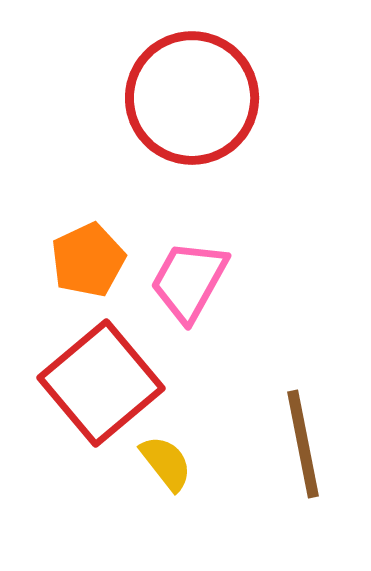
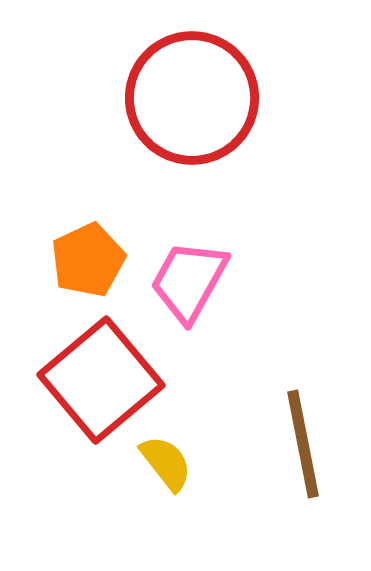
red square: moved 3 px up
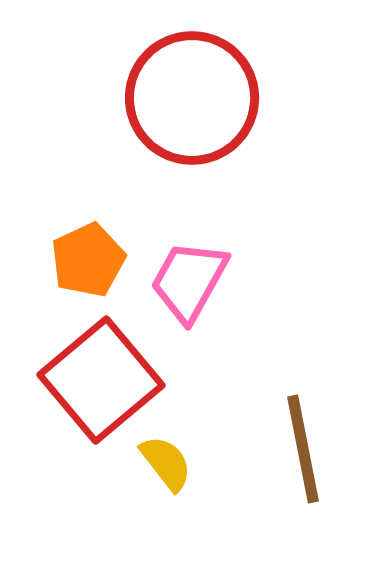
brown line: moved 5 px down
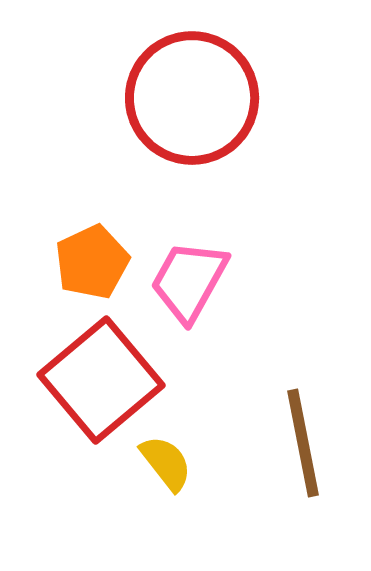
orange pentagon: moved 4 px right, 2 px down
brown line: moved 6 px up
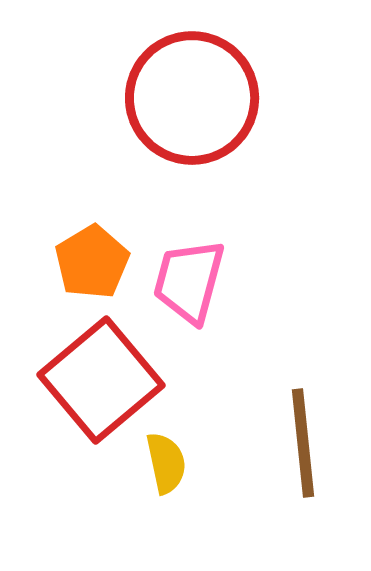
orange pentagon: rotated 6 degrees counterclockwise
pink trapezoid: rotated 14 degrees counterclockwise
brown line: rotated 5 degrees clockwise
yellow semicircle: rotated 26 degrees clockwise
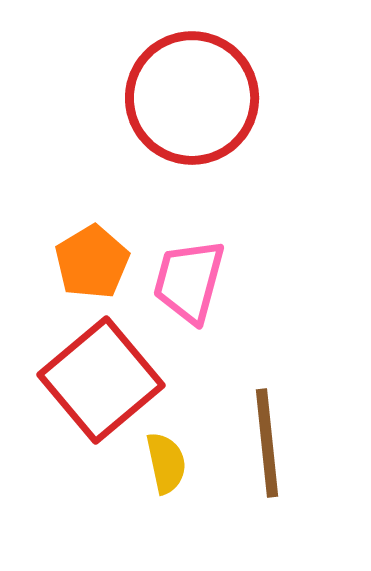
brown line: moved 36 px left
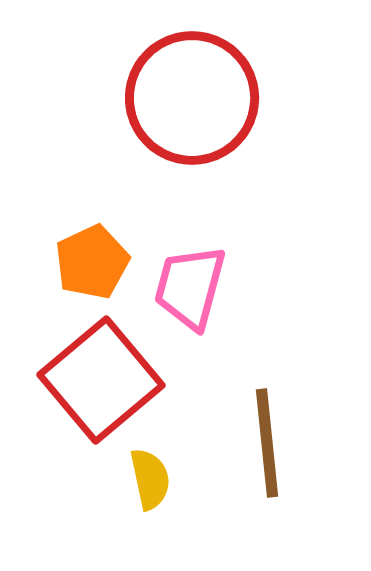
orange pentagon: rotated 6 degrees clockwise
pink trapezoid: moved 1 px right, 6 px down
yellow semicircle: moved 16 px left, 16 px down
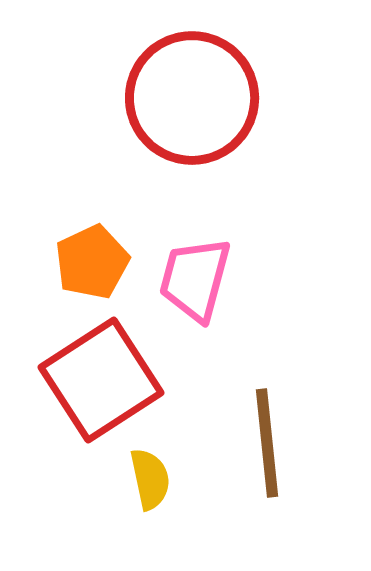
pink trapezoid: moved 5 px right, 8 px up
red square: rotated 7 degrees clockwise
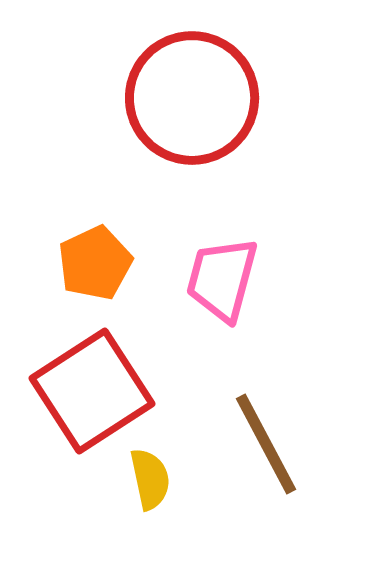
orange pentagon: moved 3 px right, 1 px down
pink trapezoid: moved 27 px right
red square: moved 9 px left, 11 px down
brown line: moved 1 px left, 1 px down; rotated 22 degrees counterclockwise
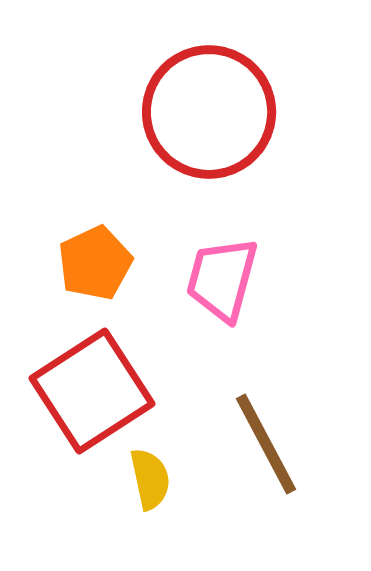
red circle: moved 17 px right, 14 px down
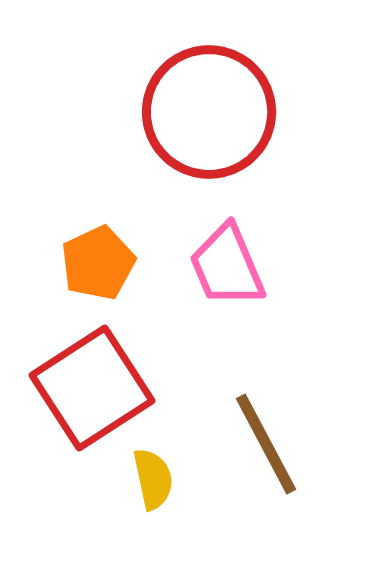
orange pentagon: moved 3 px right
pink trapezoid: moved 5 px right, 13 px up; rotated 38 degrees counterclockwise
red square: moved 3 px up
yellow semicircle: moved 3 px right
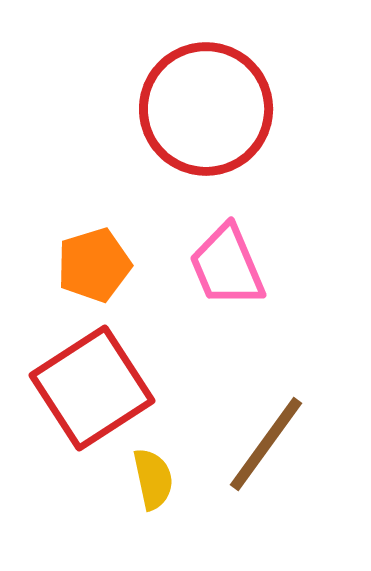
red circle: moved 3 px left, 3 px up
orange pentagon: moved 4 px left, 2 px down; rotated 8 degrees clockwise
brown line: rotated 64 degrees clockwise
